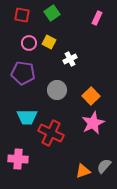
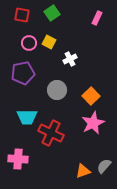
purple pentagon: rotated 20 degrees counterclockwise
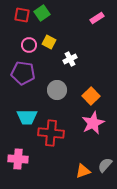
green square: moved 10 px left
pink rectangle: rotated 32 degrees clockwise
pink circle: moved 2 px down
purple pentagon: rotated 20 degrees clockwise
red cross: rotated 20 degrees counterclockwise
gray semicircle: moved 1 px right, 1 px up
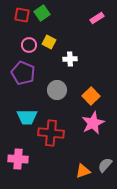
white cross: rotated 24 degrees clockwise
purple pentagon: rotated 15 degrees clockwise
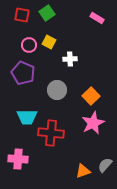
green square: moved 5 px right
pink rectangle: rotated 64 degrees clockwise
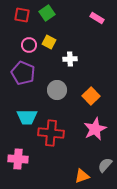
pink star: moved 2 px right, 6 px down
orange triangle: moved 1 px left, 5 px down
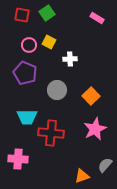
purple pentagon: moved 2 px right
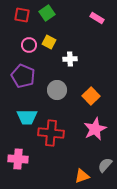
purple pentagon: moved 2 px left, 3 px down
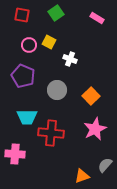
green square: moved 9 px right
white cross: rotated 24 degrees clockwise
pink cross: moved 3 px left, 5 px up
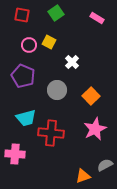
white cross: moved 2 px right, 3 px down; rotated 24 degrees clockwise
cyan trapezoid: moved 1 px left, 1 px down; rotated 15 degrees counterclockwise
gray semicircle: rotated 21 degrees clockwise
orange triangle: moved 1 px right
